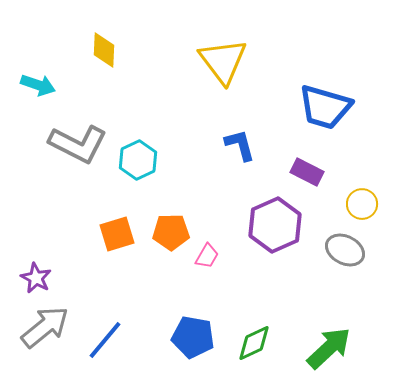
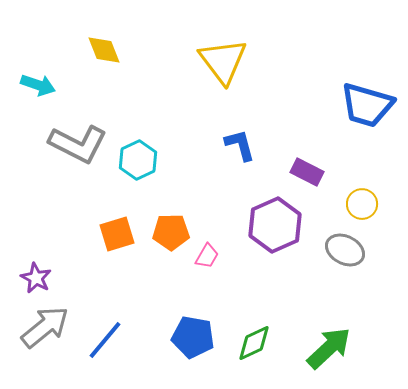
yellow diamond: rotated 24 degrees counterclockwise
blue trapezoid: moved 42 px right, 2 px up
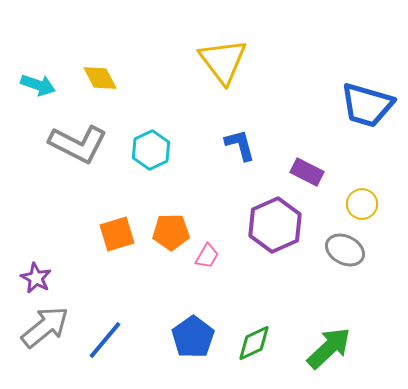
yellow diamond: moved 4 px left, 28 px down; rotated 6 degrees counterclockwise
cyan hexagon: moved 13 px right, 10 px up
blue pentagon: rotated 27 degrees clockwise
